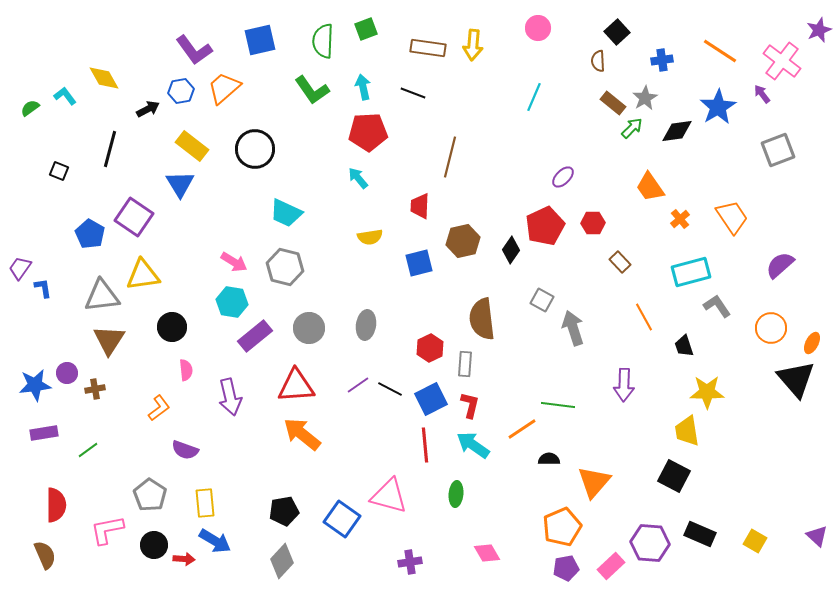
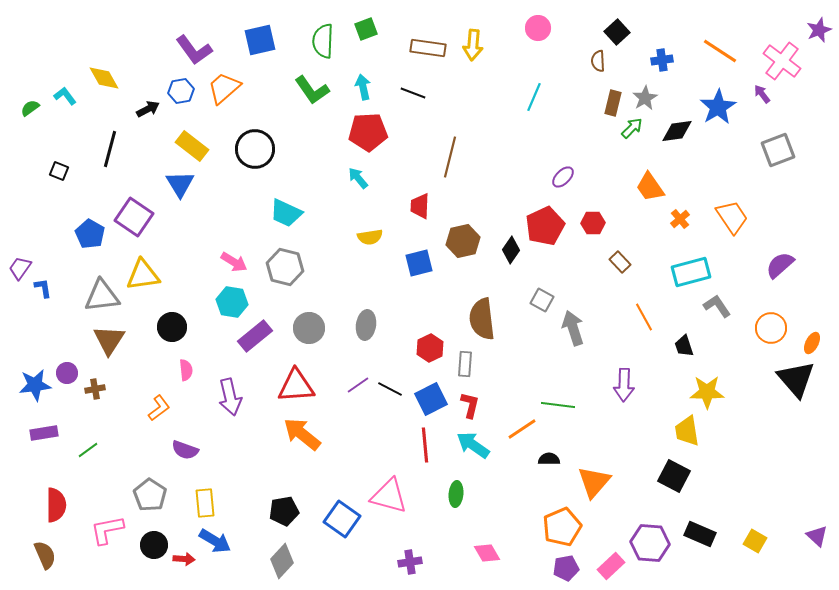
brown rectangle at (613, 103): rotated 65 degrees clockwise
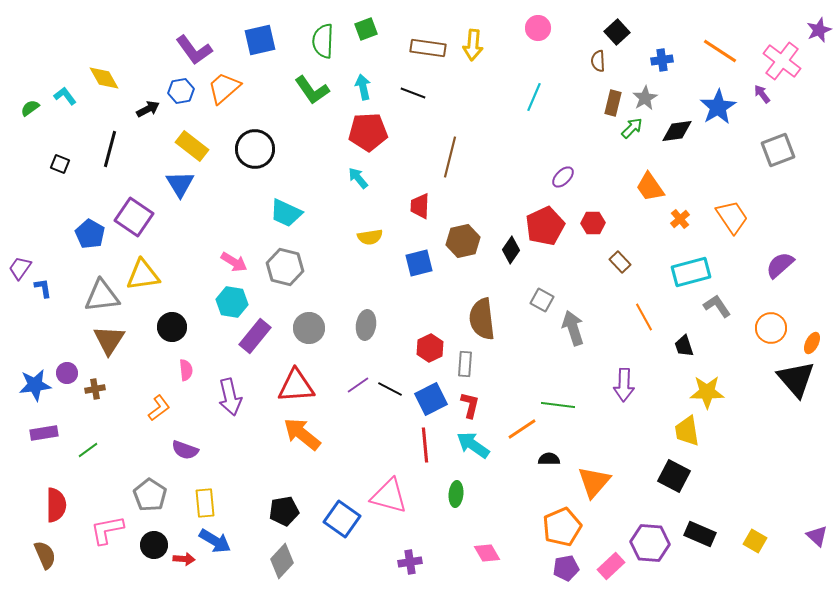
black square at (59, 171): moved 1 px right, 7 px up
purple rectangle at (255, 336): rotated 12 degrees counterclockwise
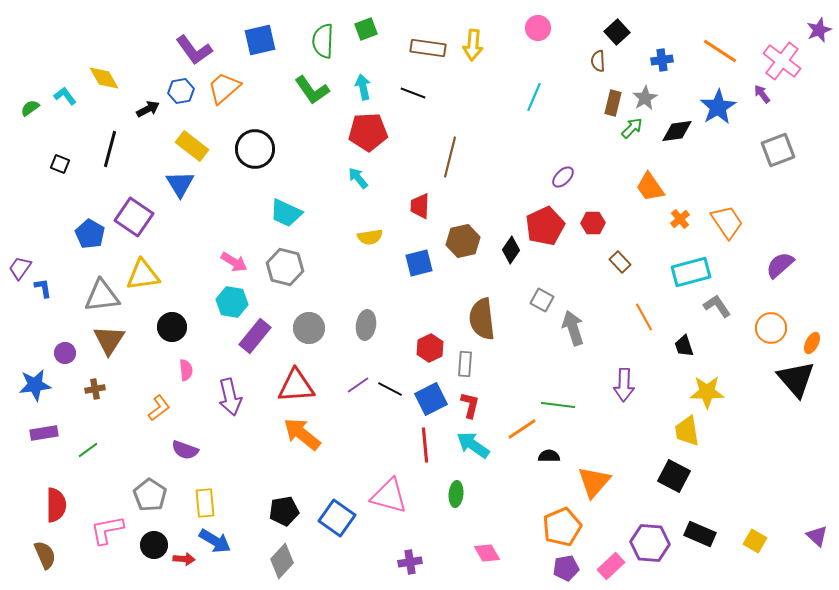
orange trapezoid at (732, 217): moved 5 px left, 5 px down
purple circle at (67, 373): moved 2 px left, 20 px up
black semicircle at (549, 459): moved 3 px up
blue square at (342, 519): moved 5 px left, 1 px up
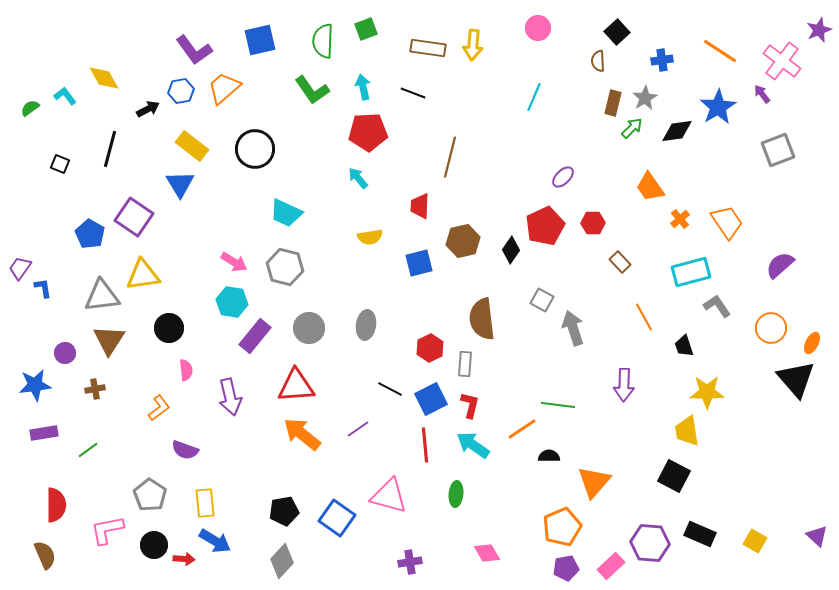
black circle at (172, 327): moved 3 px left, 1 px down
purple line at (358, 385): moved 44 px down
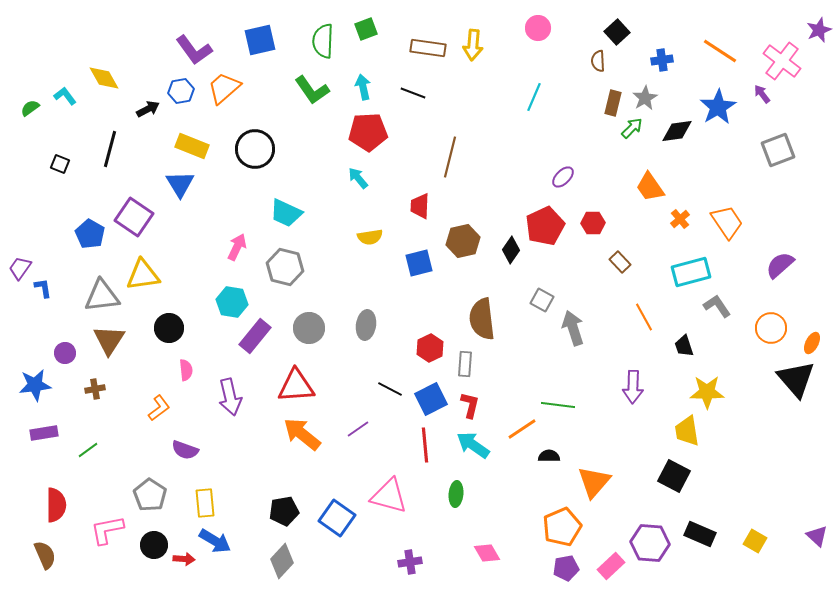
yellow rectangle at (192, 146): rotated 16 degrees counterclockwise
pink arrow at (234, 262): moved 3 px right, 15 px up; rotated 96 degrees counterclockwise
purple arrow at (624, 385): moved 9 px right, 2 px down
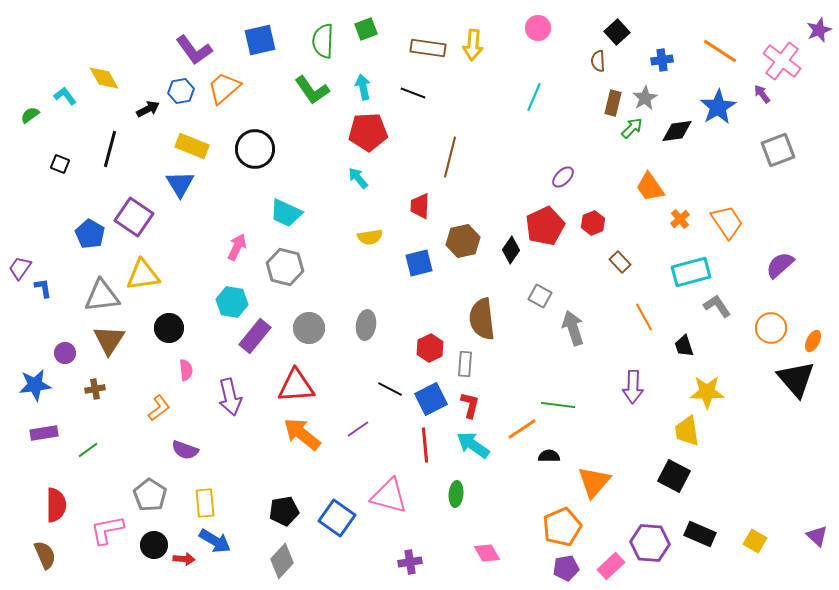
green semicircle at (30, 108): moved 7 px down
red hexagon at (593, 223): rotated 20 degrees counterclockwise
gray square at (542, 300): moved 2 px left, 4 px up
orange ellipse at (812, 343): moved 1 px right, 2 px up
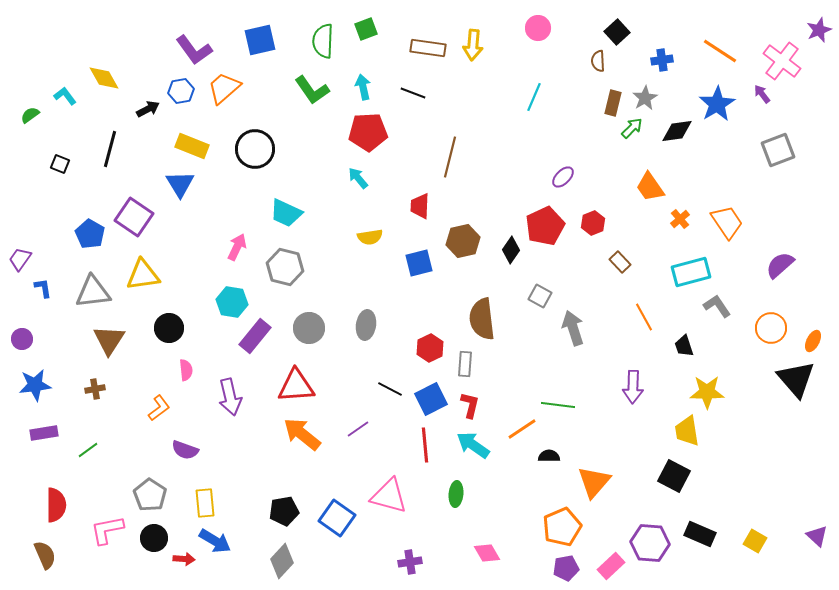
blue star at (718, 107): moved 1 px left, 3 px up
purple trapezoid at (20, 268): moved 9 px up
gray triangle at (102, 296): moved 9 px left, 4 px up
purple circle at (65, 353): moved 43 px left, 14 px up
black circle at (154, 545): moved 7 px up
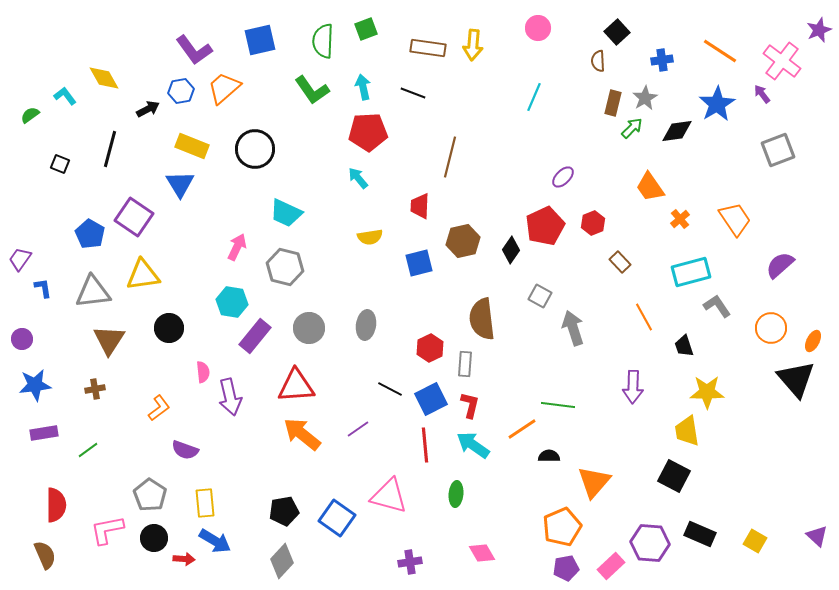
orange trapezoid at (727, 222): moved 8 px right, 3 px up
pink semicircle at (186, 370): moved 17 px right, 2 px down
pink diamond at (487, 553): moved 5 px left
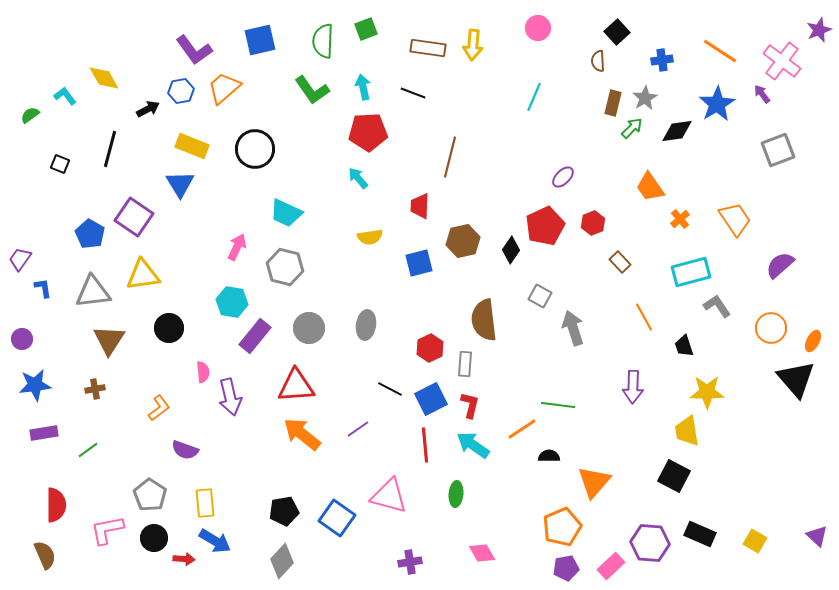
brown semicircle at (482, 319): moved 2 px right, 1 px down
